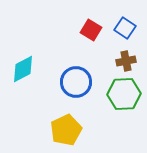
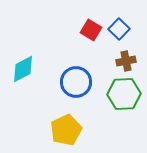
blue square: moved 6 px left, 1 px down; rotated 10 degrees clockwise
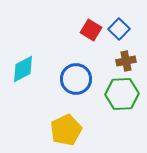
blue circle: moved 3 px up
green hexagon: moved 2 px left
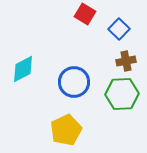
red square: moved 6 px left, 16 px up
blue circle: moved 2 px left, 3 px down
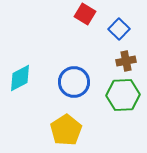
cyan diamond: moved 3 px left, 9 px down
green hexagon: moved 1 px right, 1 px down
yellow pentagon: rotated 8 degrees counterclockwise
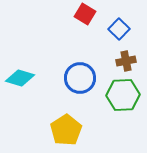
cyan diamond: rotated 44 degrees clockwise
blue circle: moved 6 px right, 4 px up
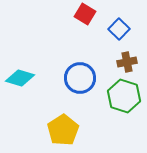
brown cross: moved 1 px right, 1 px down
green hexagon: moved 1 px right, 1 px down; rotated 20 degrees clockwise
yellow pentagon: moved 3 px left
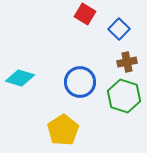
blue circle: moved 4 px down
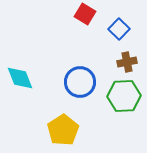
cyan diamond: rotated 52 degrees clockwise
green hexagon: rotated 20 degrees counterclockwise
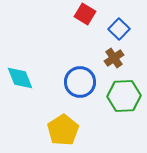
brown cross: moved 13 px left, 4 px up; rotated 24 degrees counterclockwise
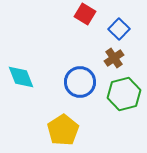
cyan diamond: moved 1 px right, 1 px up
green hexagon: moved 2 px up; rotated 12 degrees counterclockwise
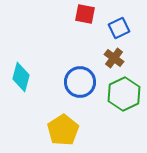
red square: rotated 20 degrees counterclockwise
blue square: moved 1 px up; rotated 20 degrees clockwise
brown cross: rotated 18 degrees counterclockwise
cyan diamond: rotated 36 degrees clockwise
green hexagon: rotated 12 degrees counterclockwise
